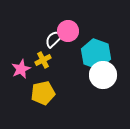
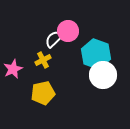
pink star: moved 8 px left
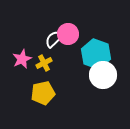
pink circle: moved 3 px down
yellow cross: moved 1 px right, 3 px down
pink star: moved 9 px right, 10 px up
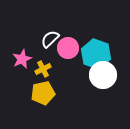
pink circle: moved 14 px down
white semicircle: moved 4 px left
yellow cross: moved 1 px left, 6 px down
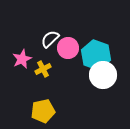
cyan hexagon: moved 1 px down
yellow pentagon: moved 18 px down
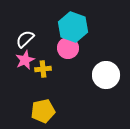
white semicircle: moved 25 px left
cyan hexagon: moved 23 px left, 28 px up
pink star: moved 3 px right, 1 px down
yellow cross: rotated 21 degrees clockwise
white circle: moved 3 px right
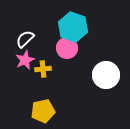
pink circle: moved 1 px left
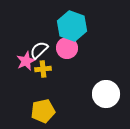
cyan hexagon: moved 1 px left, 1 px up
white semicircle: moved 14 px right, 11 px down
pink star: moved 1 px right, 1 px down
white circle: moved 19 px down
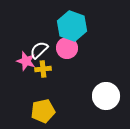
pink star: rotated 30 degrees counterclockwise
white circle: moved 2 px down
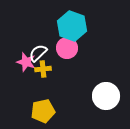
white semicircle: moved 1 px left, 3 px down
pink star: moved 1 px down
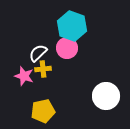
pink star: moved 2 px left, 14 px down
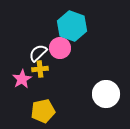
pink circle: moved 7 px left
yellow cross: moved 3 px left
pink star: moved 2 px left, 3 px down; rotated 24 degrees clockwise
white circle: moved 2 px up
